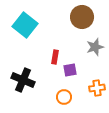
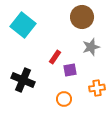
cyan square: moved 2 px left
gray star: moved 4 px left
red rectangle: rotated 24 degrees clockwise
orange circle: moved 2 px down
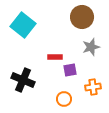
red rectangle: rotated 56 degrees clockwise
orange cross: moved 4 px left, 1 px up
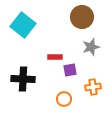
black cross: moved 1 px up; rotated 20 degrees counterclockwise
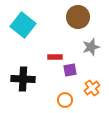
brown circle: moved 4 px left
orange cross: moved 1 px left, 1 px down; rotated 28 degrees counterclockwise
orange circle: moved 1 px right, 1 px down
